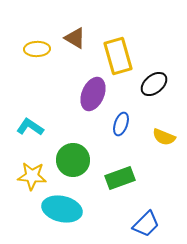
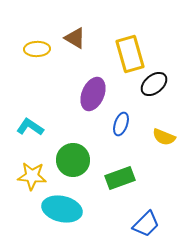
yellow rectangle: moved 12 px right, 2 px up
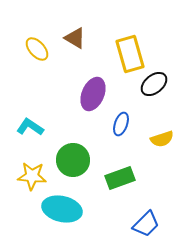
yellow ellipse: rotated 50 degrees clockwise
yellow semicircle: moved 2 px left, 2 px down; rotated 40 degrees counterclockwise
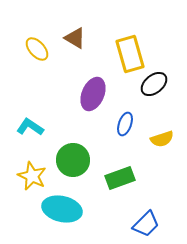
blue ellipse: moved 4 px right
yellow star: rotated 20 degrees clockwise
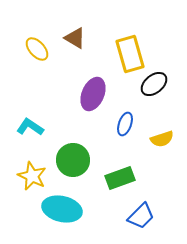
blue trapezoid: moved 5 px left, 8 px up
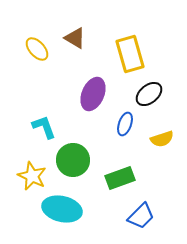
black ellipse: moved 5 px left, 10 px down
cyan L-shape: moved 14 px right; rotated 36 degrees clockwise
